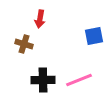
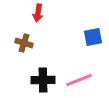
red arrow: moved 2 px left, 6 px up
blue square: moved 1 px left, 1 px down
brown cross: moved 1 px up
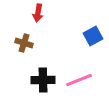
blue square: moved 1 px up; rotated 18 degrees counterclockwise
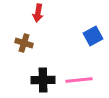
pink line: rotated 16 degrees clockwise
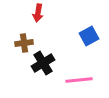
blue square: moved 4 px left
brown cross: rotated 24 degrees counterclockwise
black cross: moved 17 px up; rotated 30 degrees counterclockwise
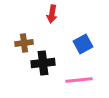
red arrow: moved 14 px right, 1 px down
blue square: moved 6 px left, 8 px down
black cross: rotated 25 degrees clockwise
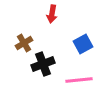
brown cross: rotated 24 degrees counterclockwise
black cross: moved 1 px down; rotated 15 degrees counterclockwise
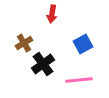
black cross: rotated 15 degrees counterclockwise
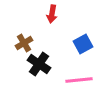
black cross: moved 4 px left; rotated 20 degrees counterclockwise
